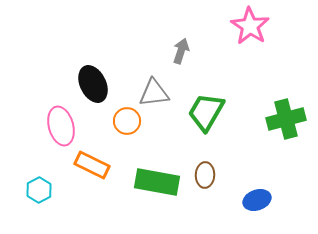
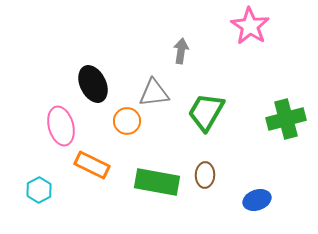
gray arrow: rotated 10 degrees counterclockwise
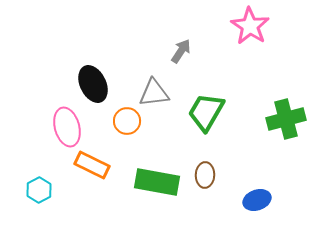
gray arrow: rotated 25 degrees clockwise
pink ellipse: moved 6 px right, 1 px down
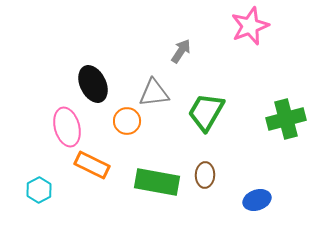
pink star: rotated 18 degrees clockwise
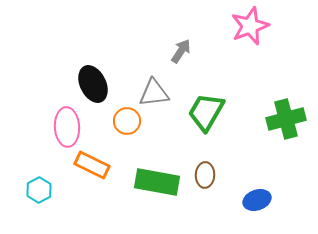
pink ellipse: rotated 12 degrees clockwise
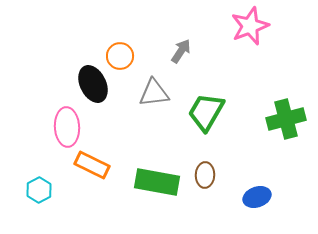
orange circle: moved 7 px left, 65 px up
blue ellipse: moved 3 px up
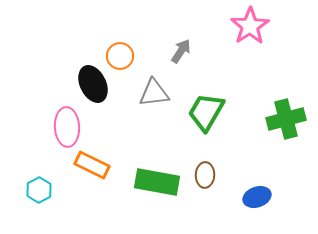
pink star: rotated 12 degrees counterclockwise
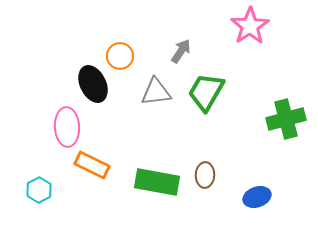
gray triangle: moved 2 px right, 1 px up
green trapezoid: moved 20 px up
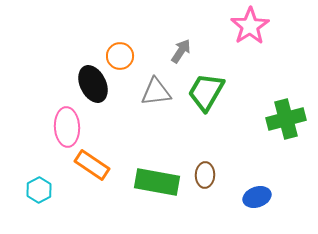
orange rectangle: rotated 8 degrees clockwise
